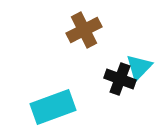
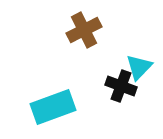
black cross: moved 1 px right, 7 px down
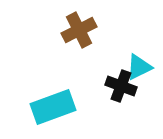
brown cross: moved 5 px left
cyan triangle: rotated 20 degrees clockwise
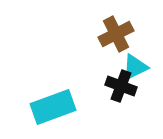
brown cross: moved 37 px right, 4 px down
cyan triangle: moved 4 px left
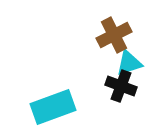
brown cross: moved 2 px left, 1 px down
cyan triangle: moved 6 px left, 4 px up; rotated 8 degrees clockwise
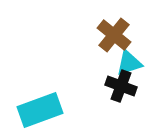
brown cross: rotated 24 degrees counterclockwise
cyan rectangle: moved 13 px left, 3 px down
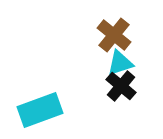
cyan triangle: moved 9 px left
black cross: rotated 20 degrees clockwise
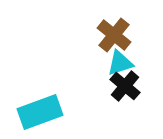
black cross: moved 4 px right
cyan rectangle: moved 2 px down
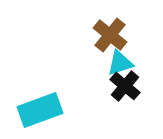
brown cross: moved 4 px left
cyan rectangle: moved 2 px up
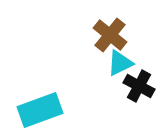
cyan triangle: rotated 8 degrees counterclockwise
black cross: moved 14 px right; rotated 12 degrees counterclockwise
